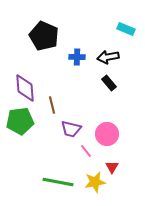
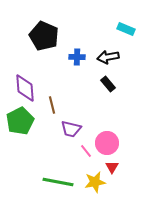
black rectangle: moved 1 px left, 1 px down
green pentagon: rotated 20 degrees counterclockwise
pink circle: moved 9 px down
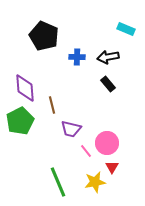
green line: rotated 56 degrees clockwise
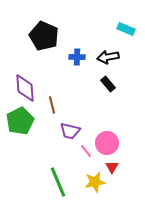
purple trapezoid: moved 1 px left, 2 px down
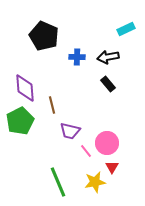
cyan rectangle: rotated 48 degrees counterclockwise
